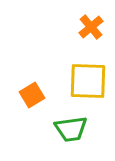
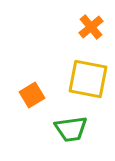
yellow square: moved 2 px up; rotated 9 degrees clockwise
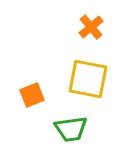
orange square: rotated 10 degrees clockwise
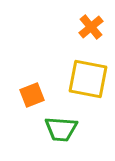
green trapezoid: moved 10 px left; rotated 12 degrees clockwise
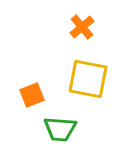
orange cross: moved 9 px left
green trapezoid: moved 1 px left
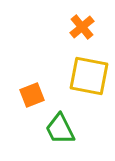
yellow square: moved 1 px right, 3 px up
green trapezoid: rotated 60 degrees clockwise
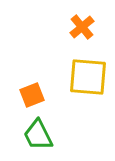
yellow square: moved 1 px left, 1 px down; rotated 6 degrees counterclockwise
green trapezoid: moved 22 px left, 6 px down
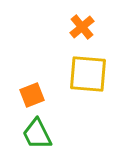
yellow square: moved 3 px up
green trapezoid: moved 1 px left, 1 px up
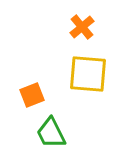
green trapezoid: moved 14 px right, 1 px up
